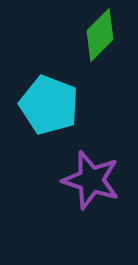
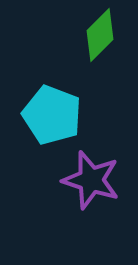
cyan pentagon: moved 3 px right, 10 px down
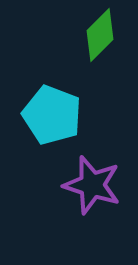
purple star: moved 1 px right, 5 px down
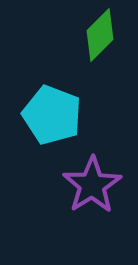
purple star: rotated 22 degrees clockwise
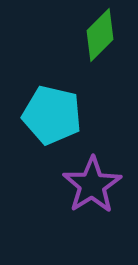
cyan pentagon: rotated 8 degrees counterclockwise
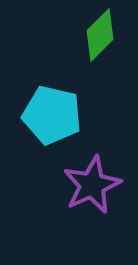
purple star: rotated 8 degrees clockwise
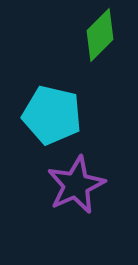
purple star: moved 16 px left
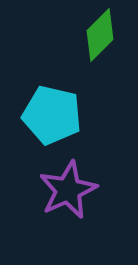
purple star: moved 8 px left, 5 px down
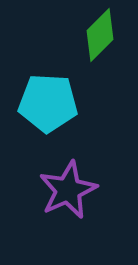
cyan pentagon: moved 4 px left, 12 px up; rotated 10 degrees counterclockwise
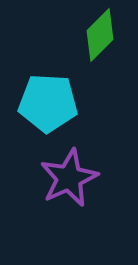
purple star: moved 1 px right, 12 px up
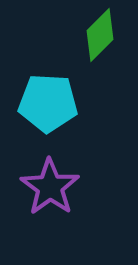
purple star: moved 19 px left, 9 px down; rotated 12 degrees counterclockwise
